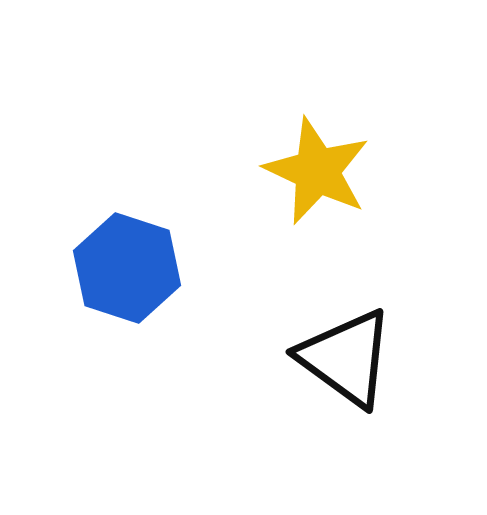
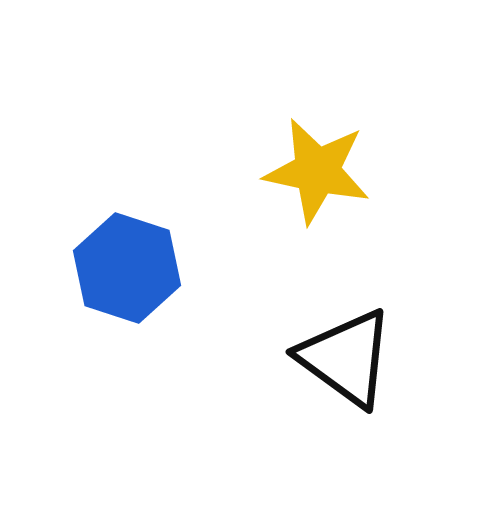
yellow star: rotated 13 degrees counterclockwise
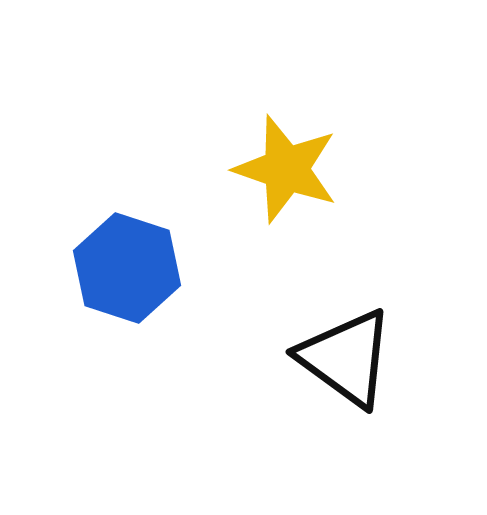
yellow star: moved 31 px left, 2 px up; rotated 7 degrees clockwise
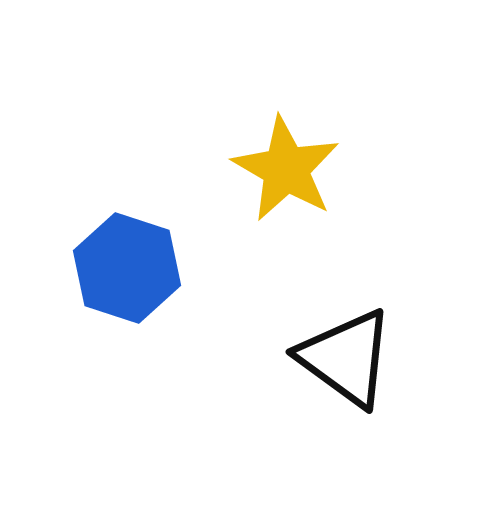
yellow star: rotated 11 degrees clockwise
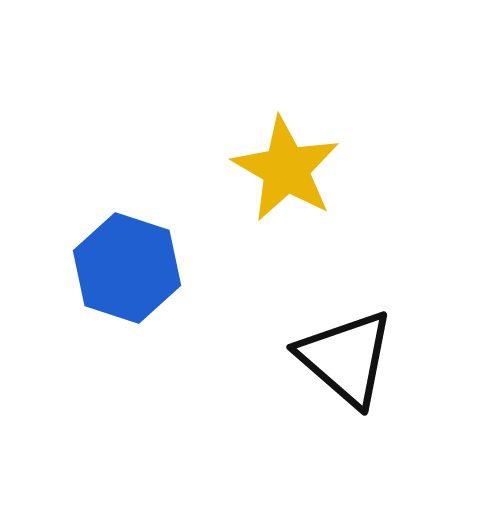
black triangle: rotated 5 degrees clockwise
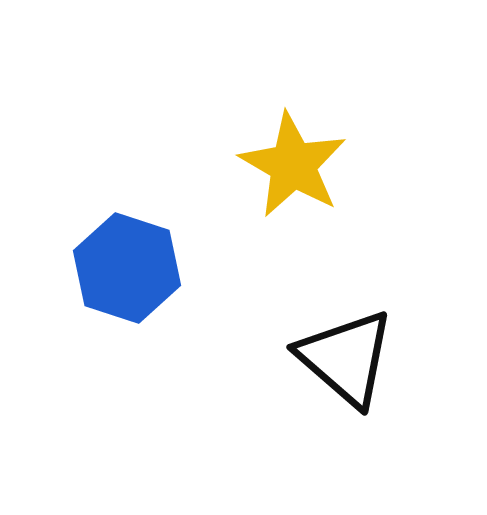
yellow star: moved 7 px right, 4 px up
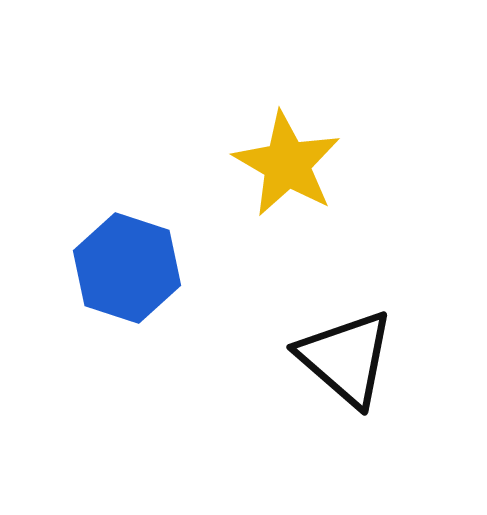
yellow star: moved 6 px left, 1 px up
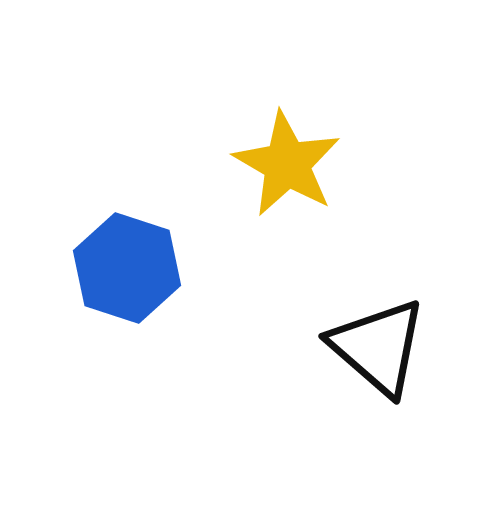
black triangle: moved 32 px right, 11 px up
